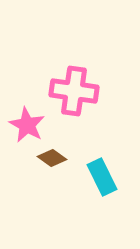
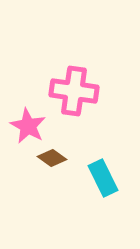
pink star: moved 1 px right, 1 px down
cyan rectangle: moved 1 px right, 1 px down
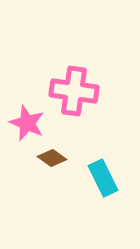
pink star: moved 1 px left, 3 px up; rotated 6 degrees counterclockwise
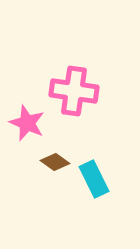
brown diamond: moved 3 px right, 4 px down
cyan rectangle: moved 9 px left, 1 px down
